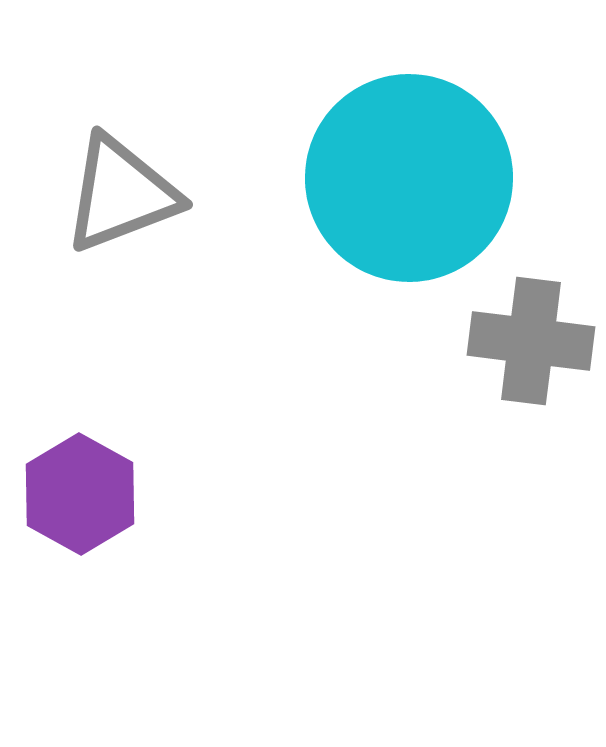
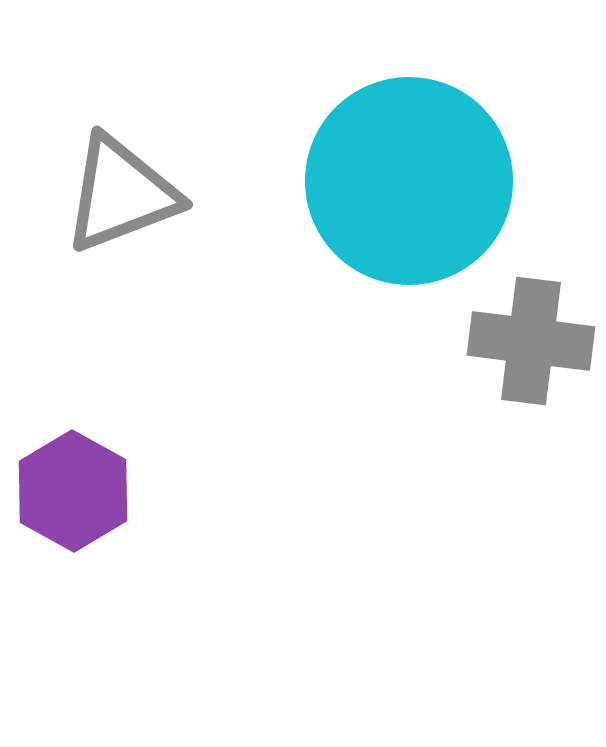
cyan circle: moved 3 px down
purple hexagon: moved 7 px left, 3 px up
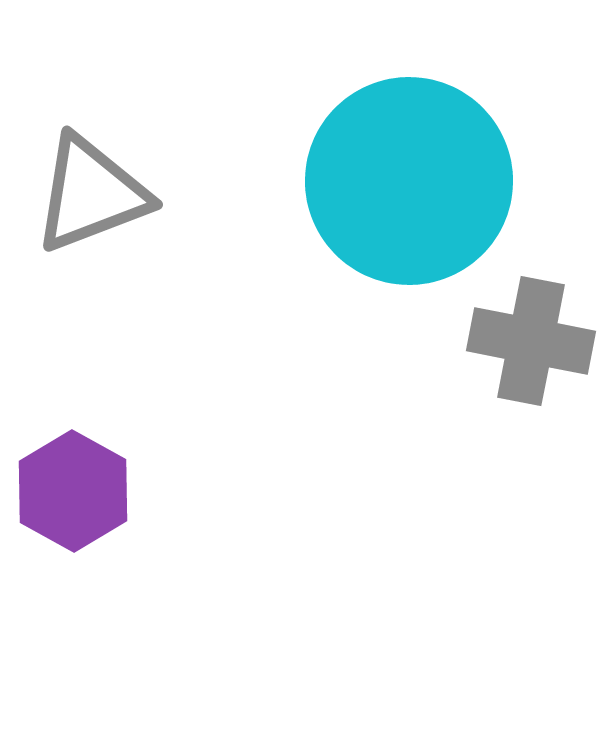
gray triangle: moved 30 px left
gray cross: rotated 4 degrees clockwise
